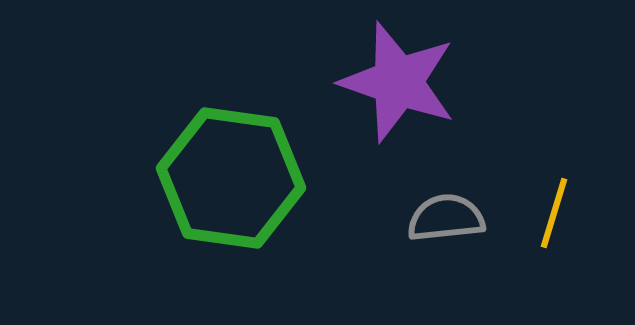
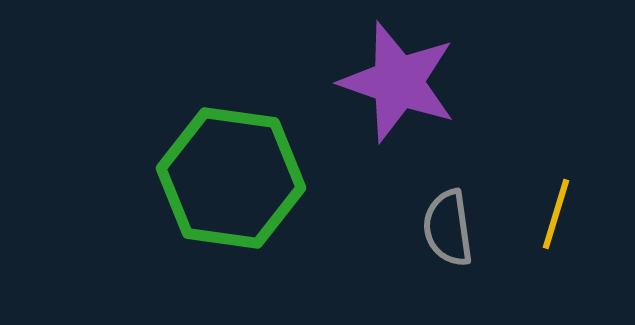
yellow line: moved 2 px right, 1 px down
gray semicircle: moved 2 px right, 10 px down; rotated 92 degrees counterclockwise
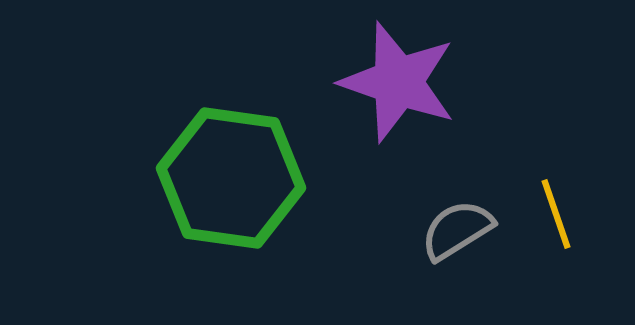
yellow line: rotated 36 degrees counterclockwise
gray semicircle: moved 9 px right, 2 px down; rotated 66 degrees clockwise
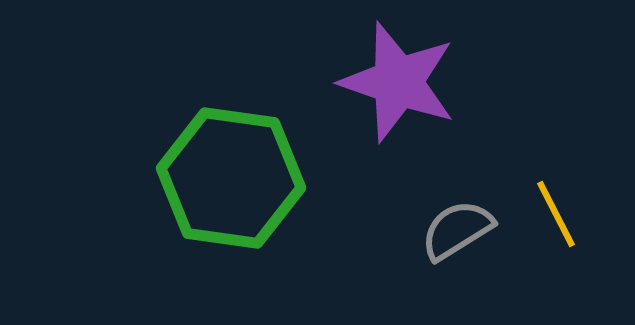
yellow line: rotated 8 degrees counterclockwise
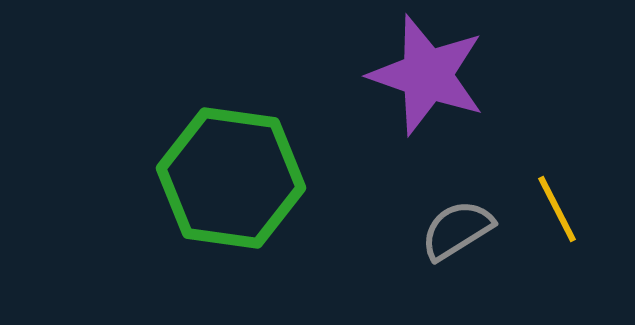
purple star: moved 29 px right, 7 px up
yellow line: moved 1 px right, 5 px up
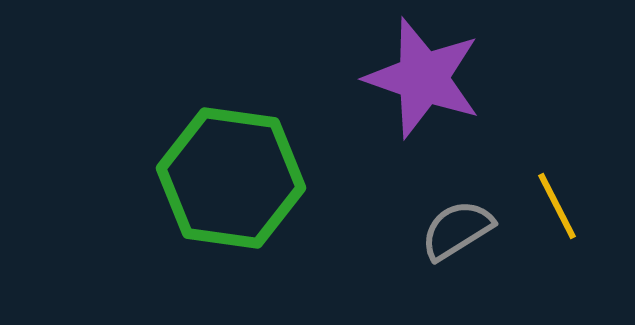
purple star: moved 4 px left, 3 px down
yellow line: moved 3 px up
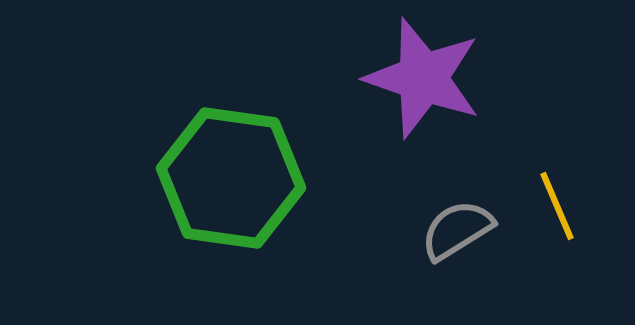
yellow line: rotated 4 degrees clockwise
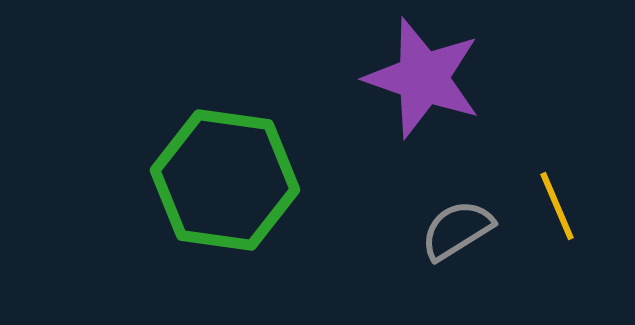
green hexagon: moved 6 px left, 2 px down
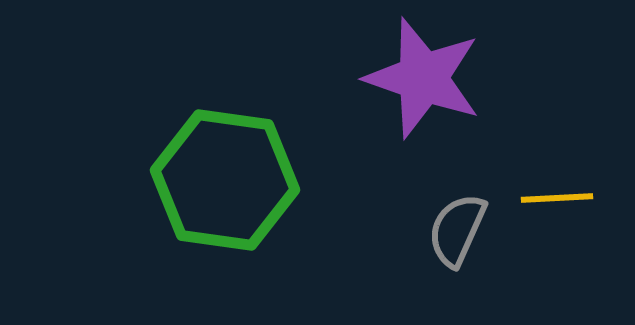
yellow line: moved 8 px up; rotated 70 degrees counterclockwise
gray semicircle: rotated 34 degrees counterclockwise
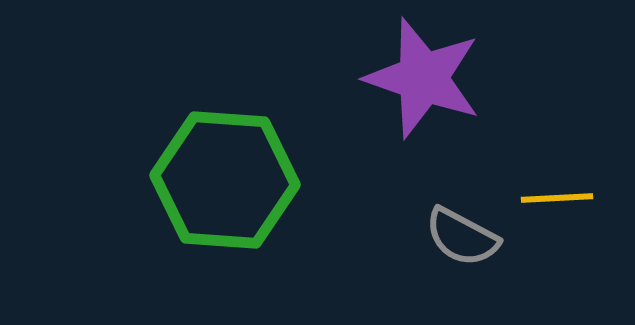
green hexagon: rotated 4 degrees counterclockwise
gray semicircle: moved 5 px right, 7 px down; rotated 86 degrees counterclockwise
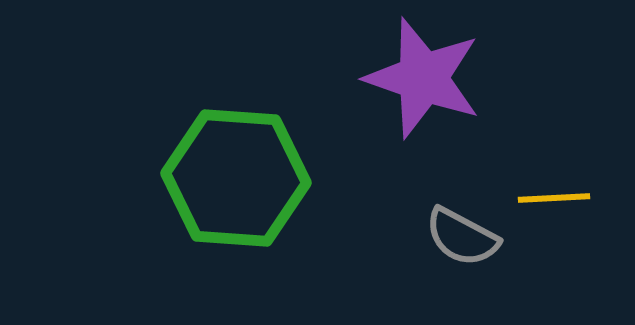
green hexagon: moved 11 px right, 2 px up
yellow line: moved 3 px left
